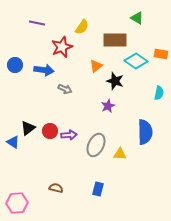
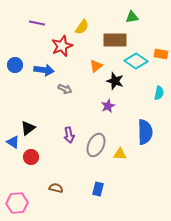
green triangle: moved 5 px left, 1 px up; rotated 40 degrees counterclockwise
red star: moved 1 px up
red circle: moved 19 px left, 26 px down
purple arrow: rotated 84 degrees clockwise
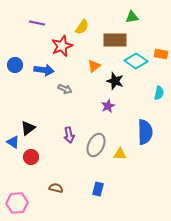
orange triangle: moved 2 px left
